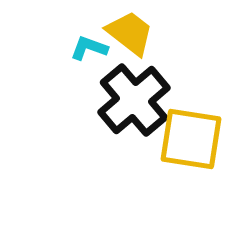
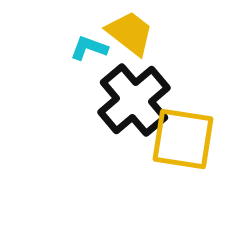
yellow square: moved 8 px left
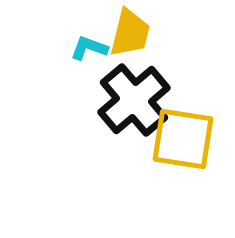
yellow trapezoid: rotated 66 degrees clockwise
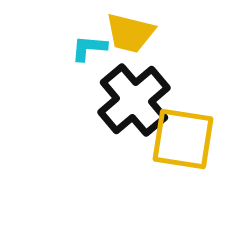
yellow trapezoid: rotated 90 degrees clockwise
cyan L-shape: rotated 15 degrees counterclockwise
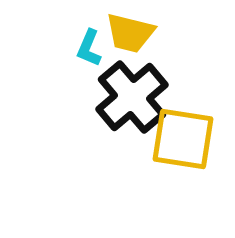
cyan L-shape: rotated 72 degrees counterclockwise
black cross: moved 2 px left, 3 px up
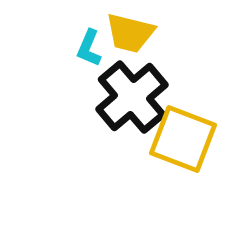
yellow square: rotated 12 degrees clockwise
